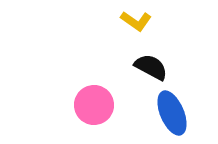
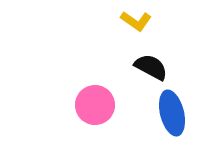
pink circle: moved 1 px right
blue ellipse: rotated 9 degrees clockwise
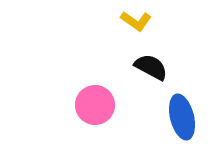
blue ellipse: moved 10 px right, 4 px down
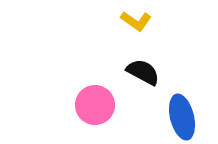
black semicircle: moved 8 px left, 5 px down
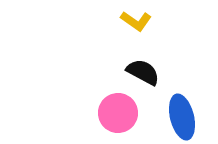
pink circle: moved 23 px right, 8 px down
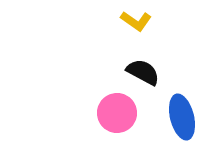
pink circle: moved 1 px left
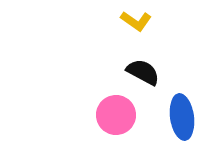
pink circle: moved 1 px left, 2 px down
blue ellipse: rotated 6 degrees clockwise
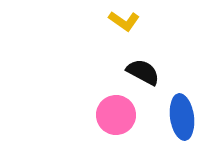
yellow L-shape: moved 12 px left
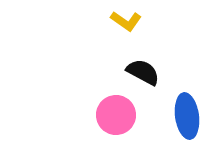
yellow L-shape: moved 2 px right
blue ellipse: moved 5 px right, 1 px up
